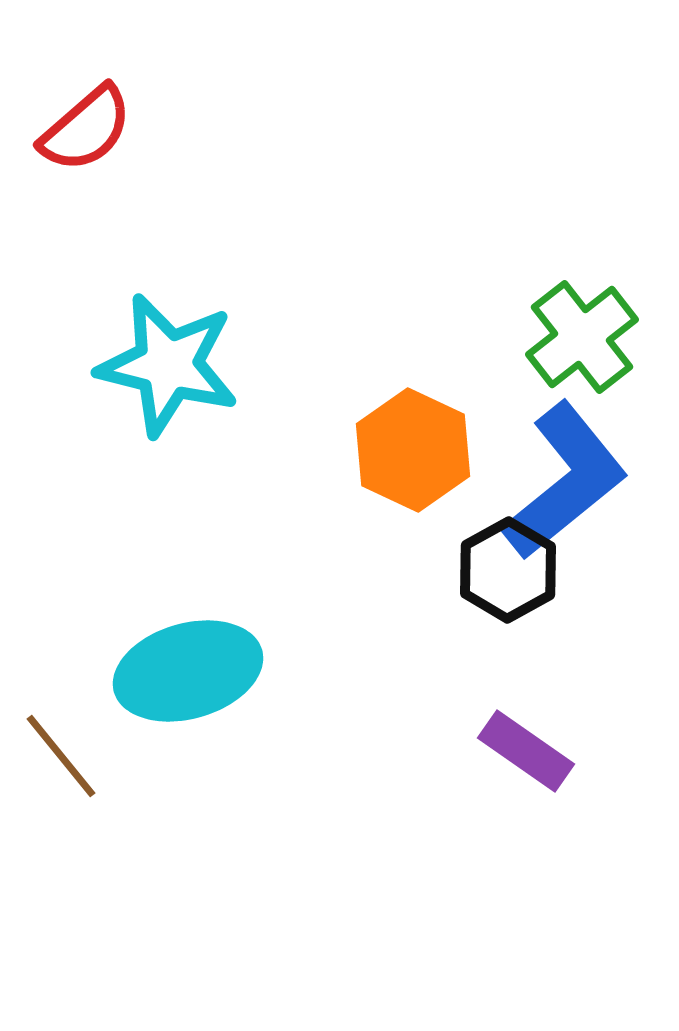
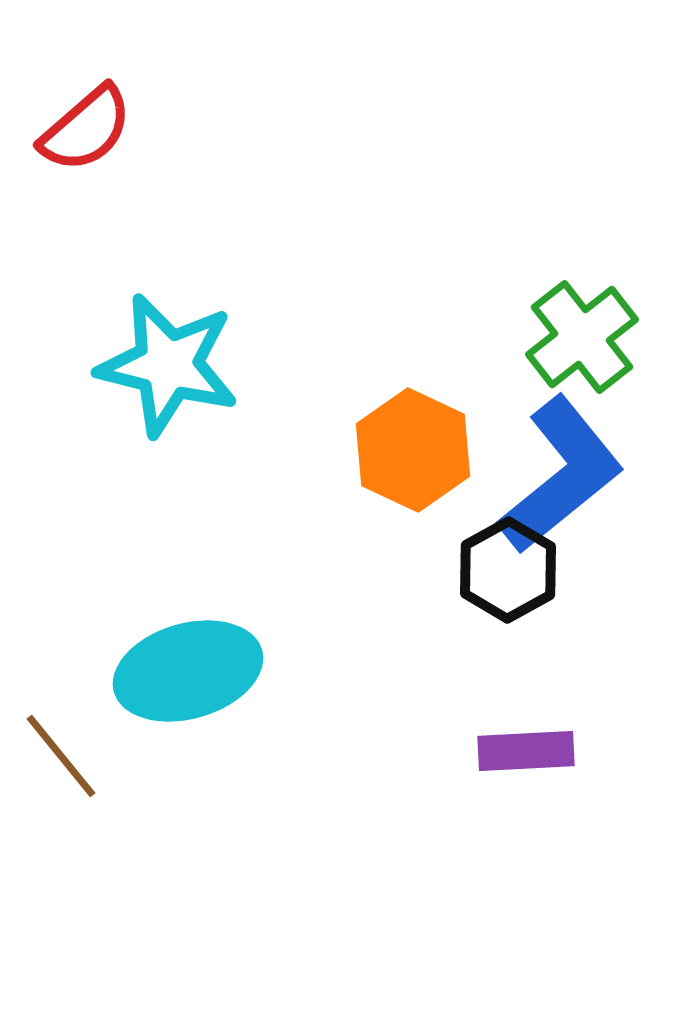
blue L-shape: moved 4 px left, 6 px up
purple rectangle: rotated 38 degrees counterclockwise
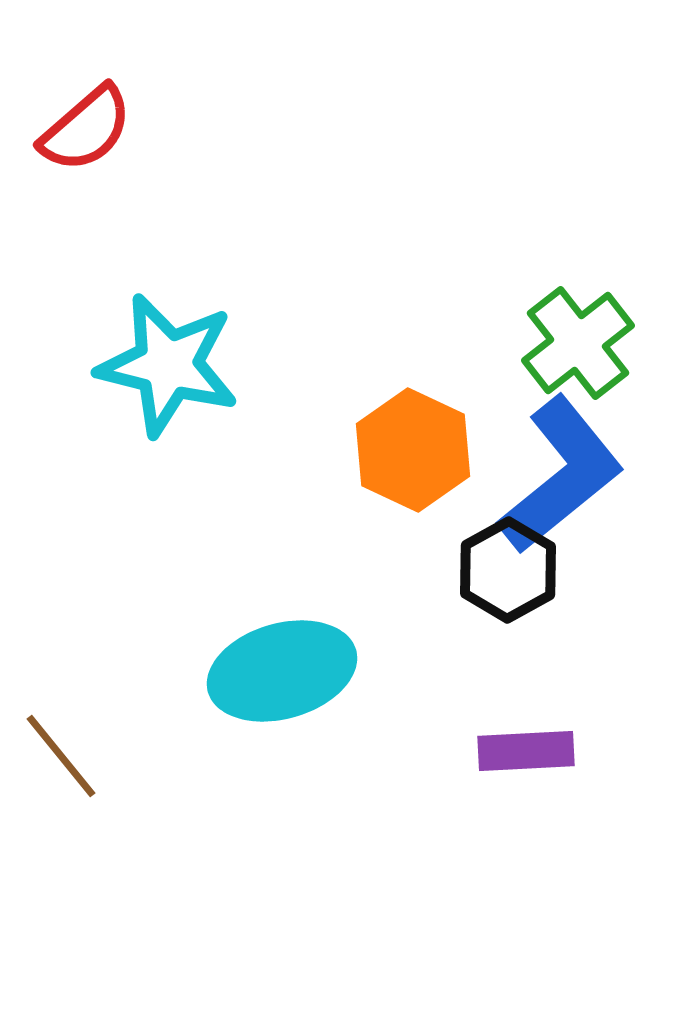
green cross: moved 4 px left, 6 px down
cyan ellipse: moved 94 px right
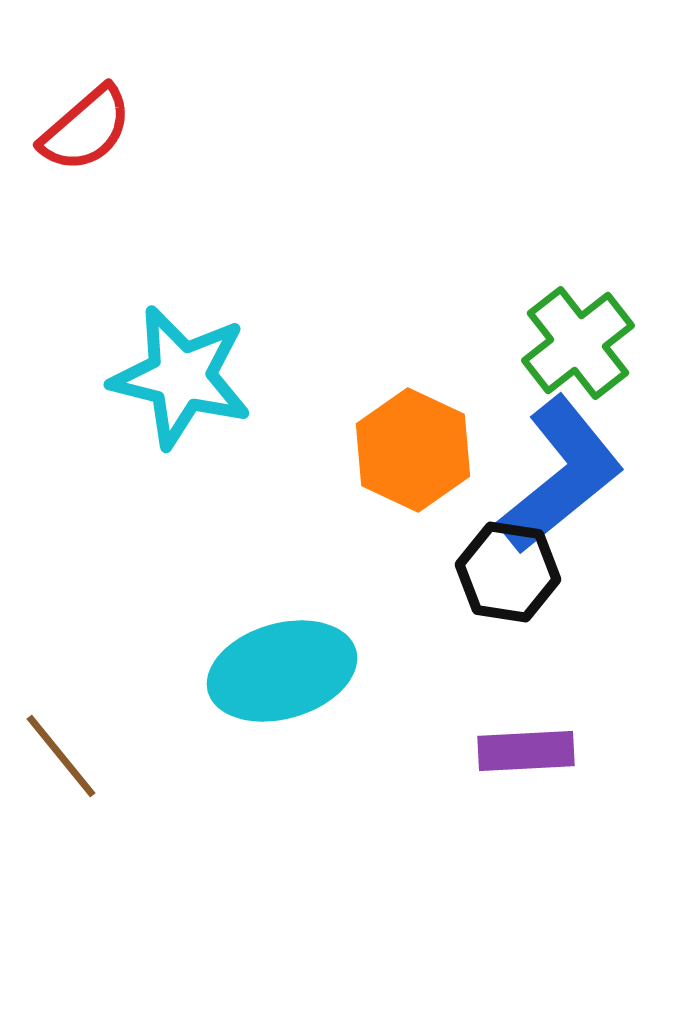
cyan star: moved 13 px right, 12 px down
black hexagon: moved 2 px down; rotated 22 degrees counterclockwise
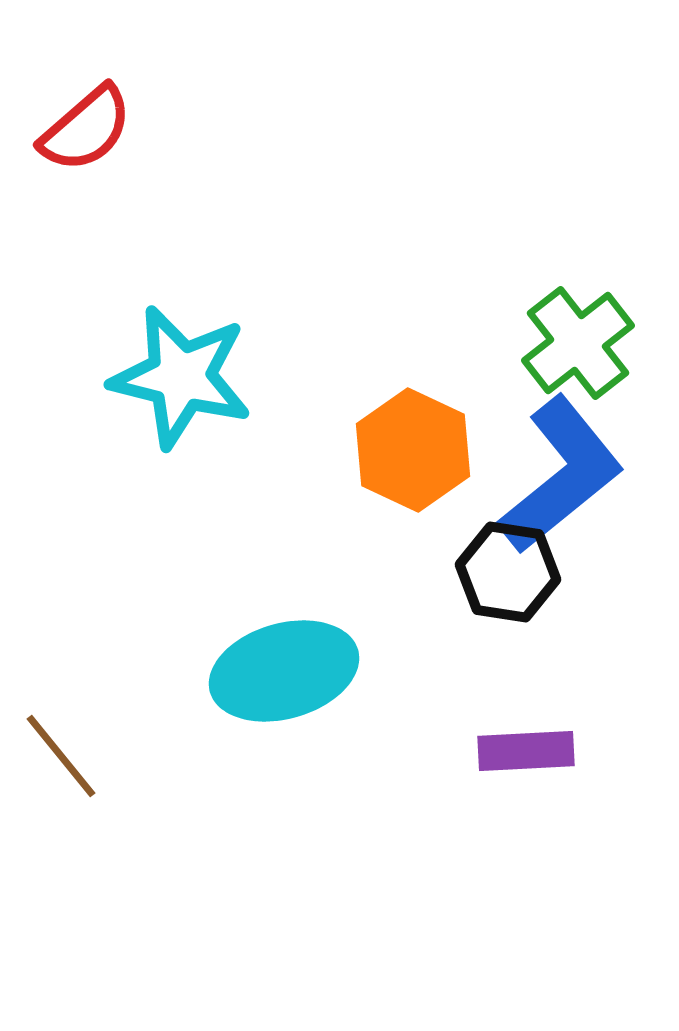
cyan ellipse: moved 2 px right
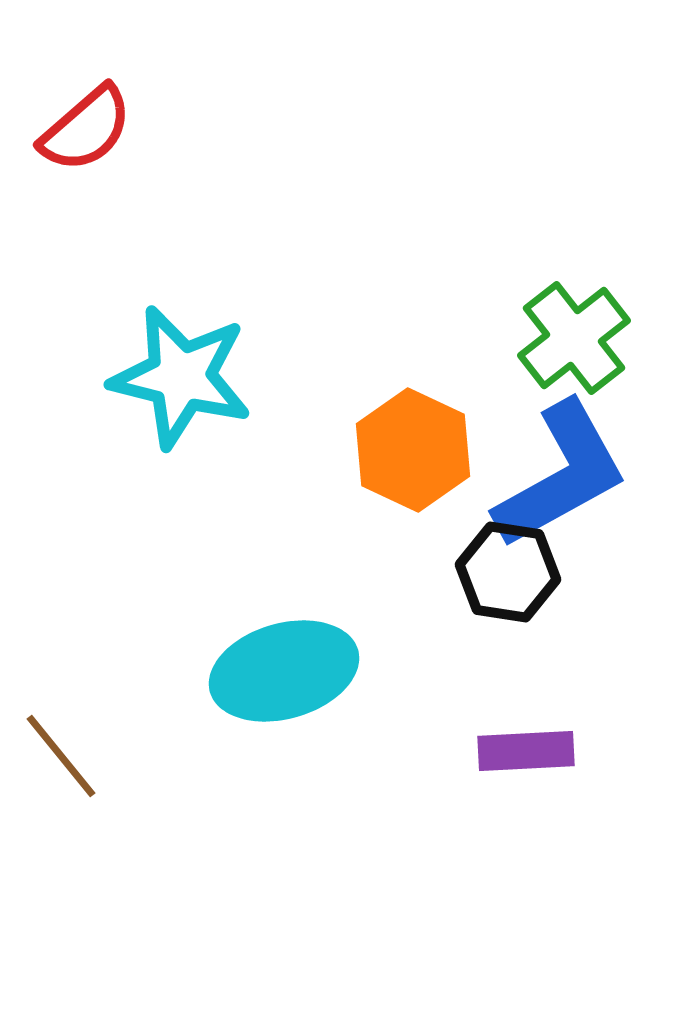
green cross: moved 4 px left, 5 px up
blue L-shape: rotated 10 degrees clockwise
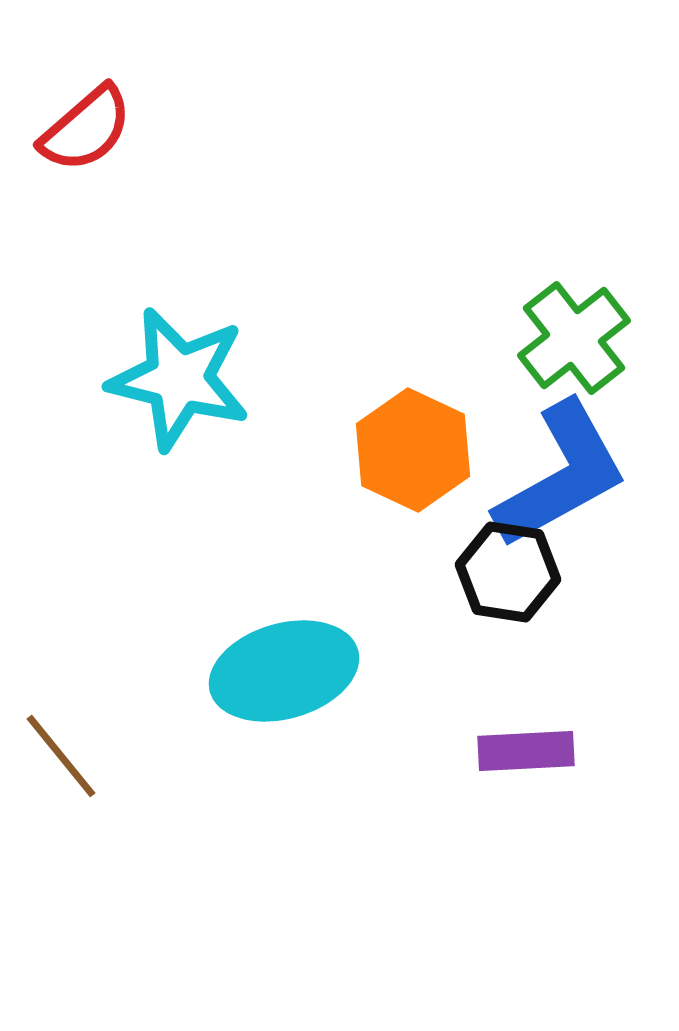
cyan star: moved 2 px left, 2 px down
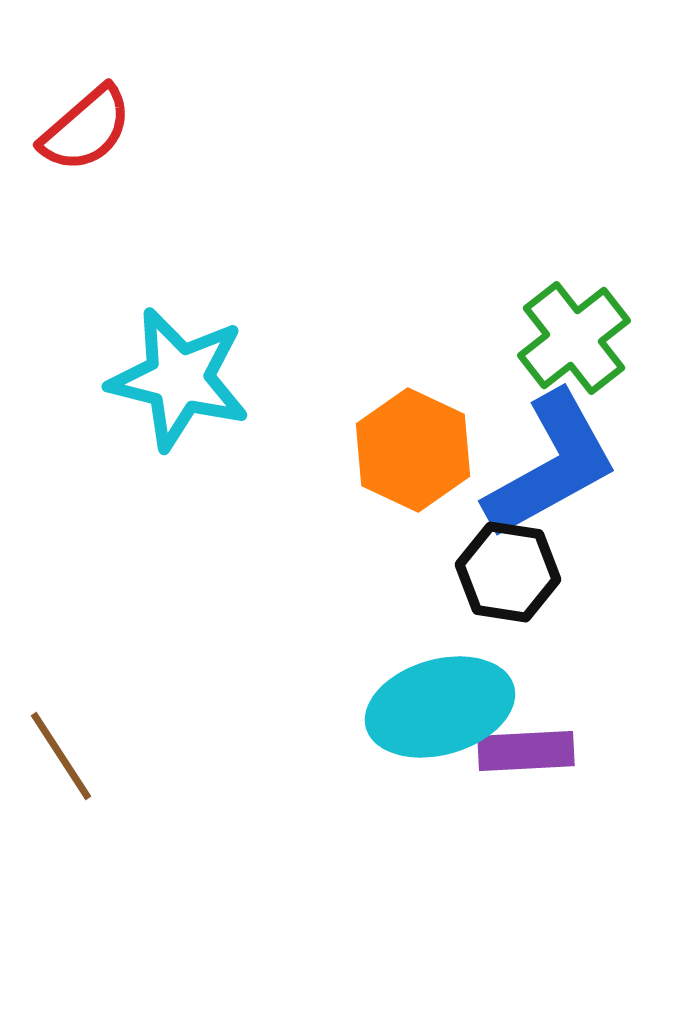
blue L-shape: moved 10 px left, 10 px up
cyan ellipse: moved 156 px right, 36 px down
brown line: rotated 6 degrees clockwise
